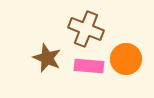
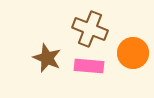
brown cross: moved 4 px right
orange circle: moved 7 px right, 6 px up
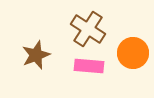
brown cross: moved 2 px left; rotated 12 degrees clockwise
brown star: moved 11 px left, 3 px up; rotated 28 degrees clockwise
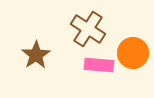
brown star: rotated 12 degrees counterclockwise
pink rectangle: moved 10 px right, 1 px up
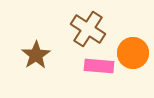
pink rectangle: moved 1 px down
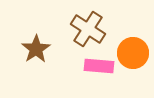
brown star: moved 6 px up
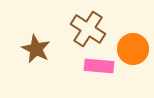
brown star: rotated 12 degrees counterclockwise
orange circle: moved 4 px up
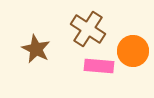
orange circle: moved 2 px down
